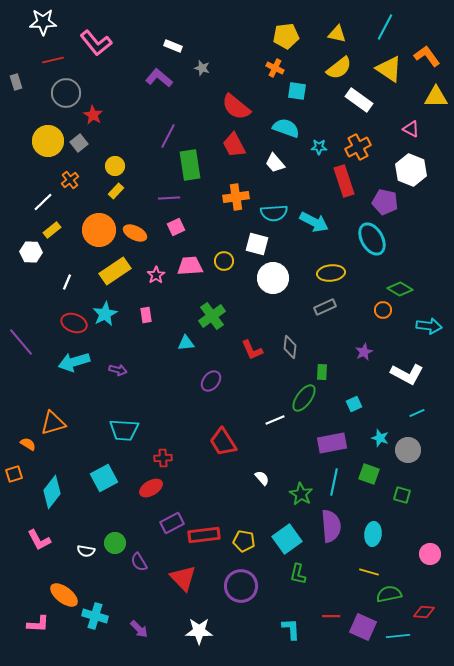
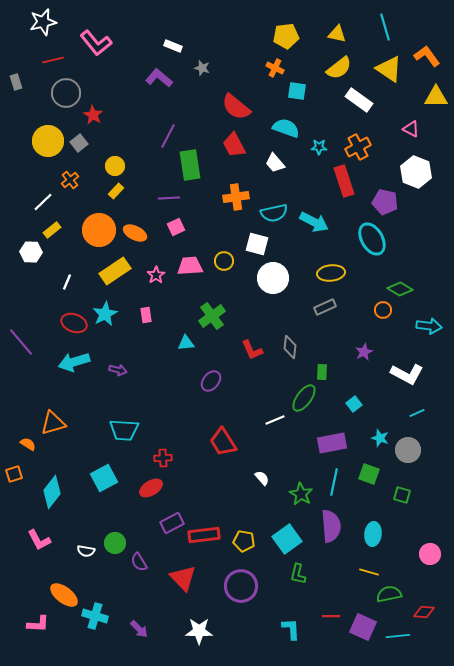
white star at (43, 22): rotated 12 degrees counterclockwise
cyan line at (385, 27): rotated 44 degrees counterclockwise
white hexagon at (411, 170): moved 5 px right, 2 px down
cyan semicircle at (274, 213): rotated 8 degrees counterclockwise
cyan square at (354, 404): rotated 14 degrees counterclockwise
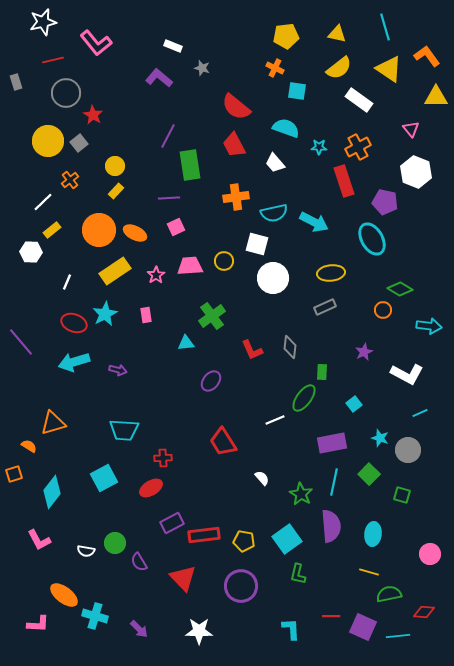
pink triangle at (411, 129): rotated 24 degrees clockwise
cyan line at (417, 413): moved 3 px right
orange semicircle at (28, 444): moved 1 px right, 2 px down
green square at (369, 474): rotated 25 degrees clockwise
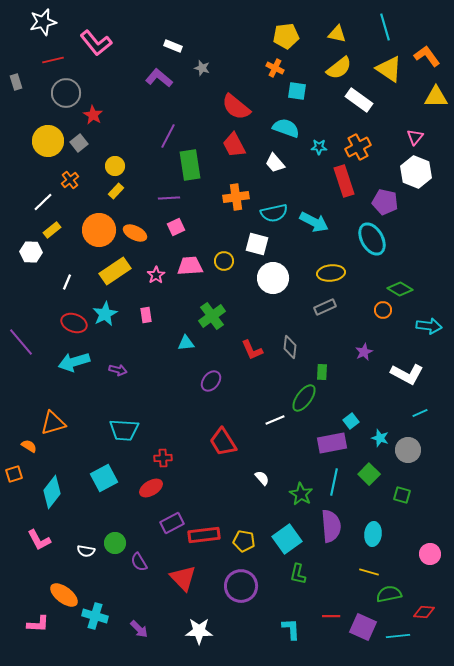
pink triangle at (411, 129): moved 4 px right, 8 px down; rotated 18 degrees clockwise
cyan square at (354, 404): moved 3 px left, 17 px down
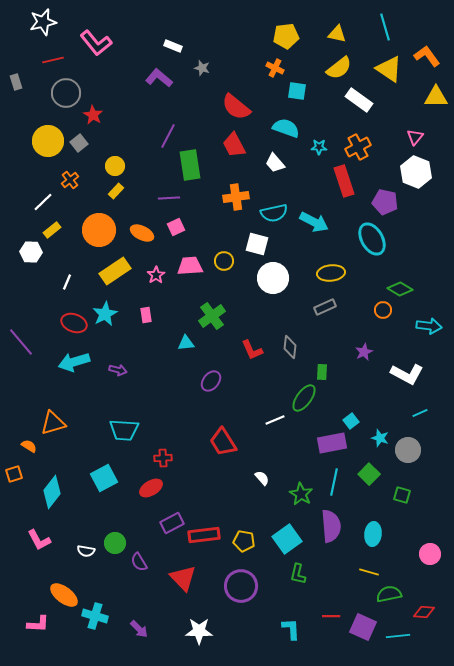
orange ellipse at (135, 233): moved 7 px right
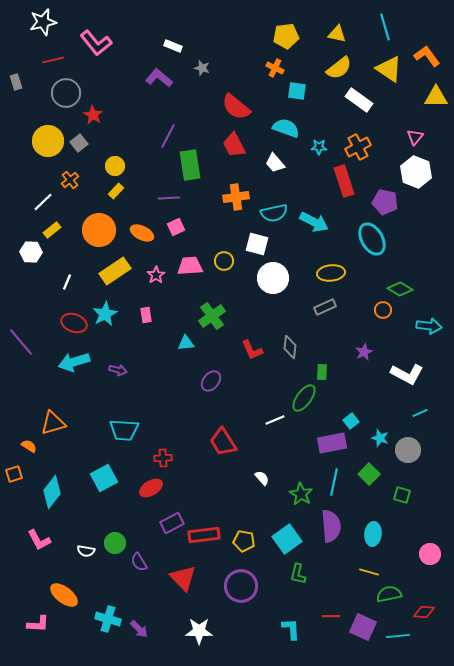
cyan cross at (95, 616): moved 13 px right, 3 px down
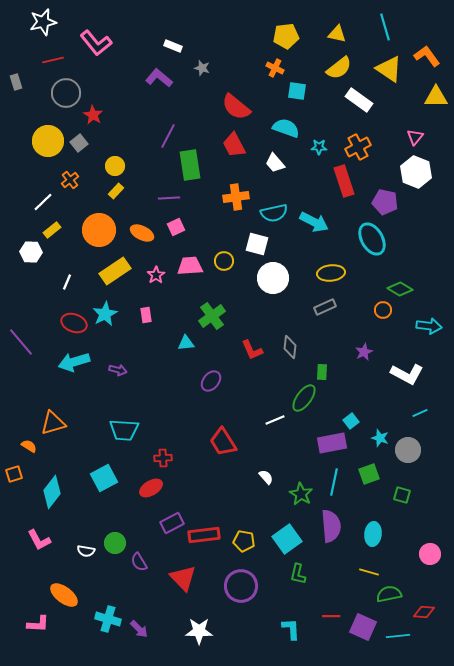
green square at (369, 474): rotated 25 degrees clockwise
white semicircle at (262, 478): moved 4 px right, 1 px up
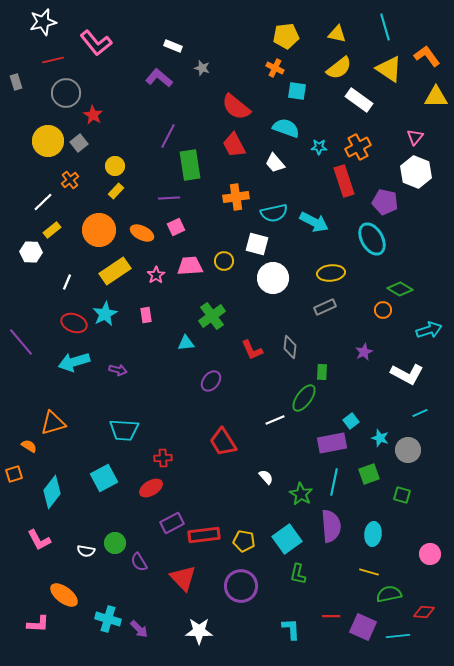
cyan arrow at (429, 326): moved 4 px down; rotated 25 degrees counterclockwise
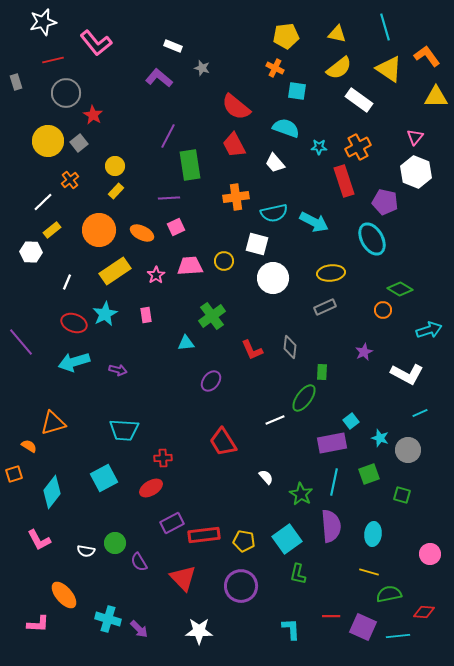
orange ellipse at (64, 595): rotated 12 degrees clockwise
